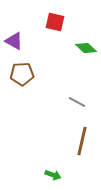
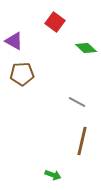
red square: rotated 24 degrees clockwise
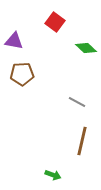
purple triangle: rotated 18 degrees counterclockwise
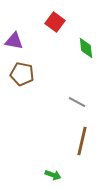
green diamond: rotated 40 degrees clockwise
brown pentagon: rotated 15 degrees clockwise
